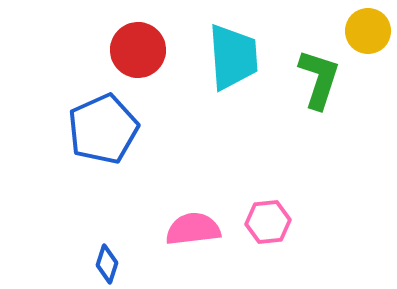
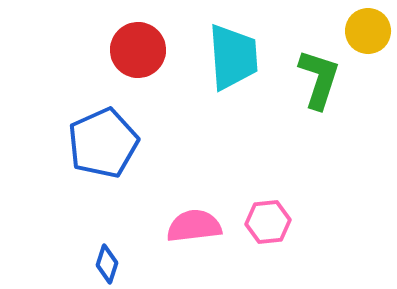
blue pentagon: moved 14 px down
pink semicircle: moved 1 px right, 3 px up
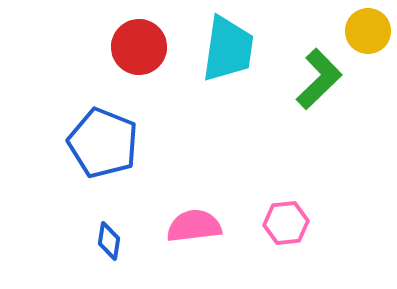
red circle: moved 1 px right, 3 px up
cyan trapezoid: moved 5 px left, 8 px up; rotated 12 degrees clockwise
green L-shape: rotated 28 degrees clockwise
blue pentagon: rotated 26 degrees counterclockwise
pink hexagon: moved 18 px right, 1 px down
blue diamond: moved 2 px right, 23 px up; rotated 9 degrees counterclockwise
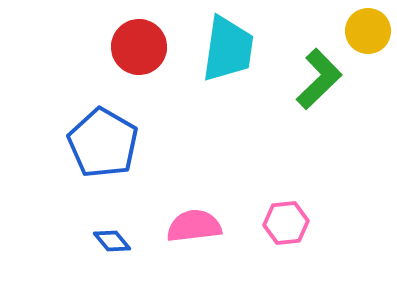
blue pentagon: rotated 8 degrees clockwise
blue diamond: moved 3 px right; rotated 48 degrees counterclockwise
